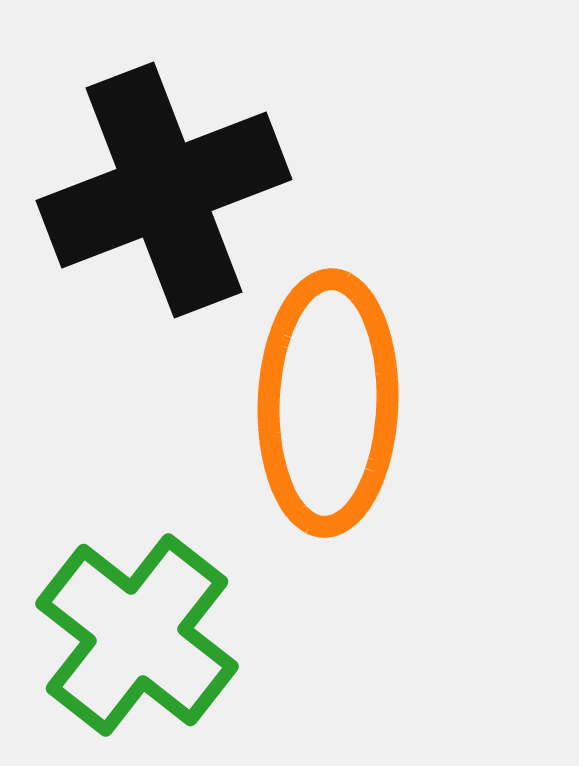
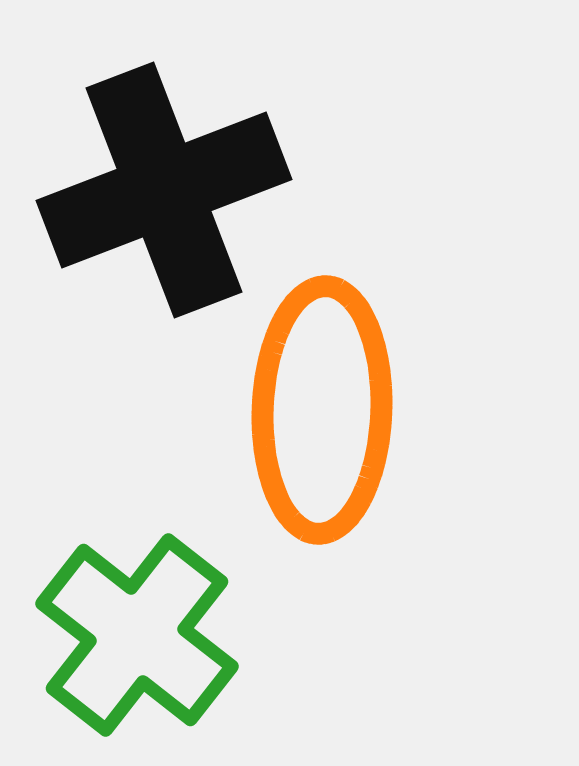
orange ellipse: moved 6 px left, 7 px down
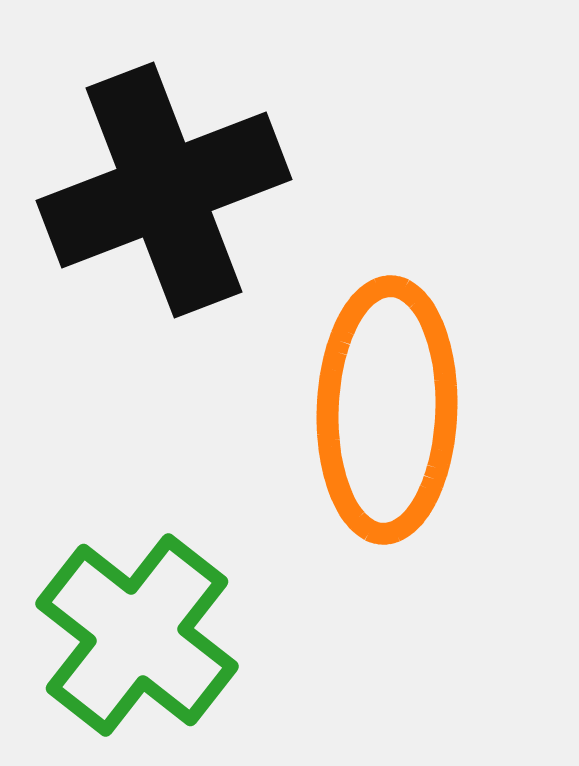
orange ellipse: moved 65 px right
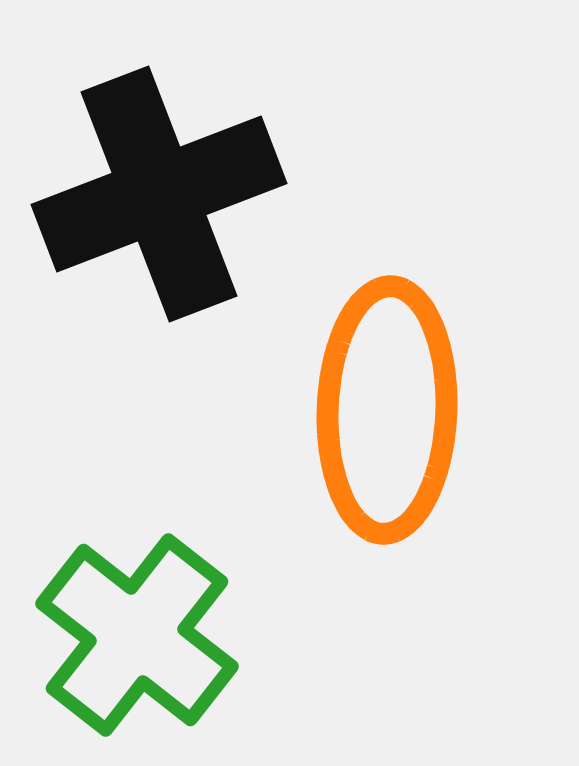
black cross: moved 5 px left, 4 px down
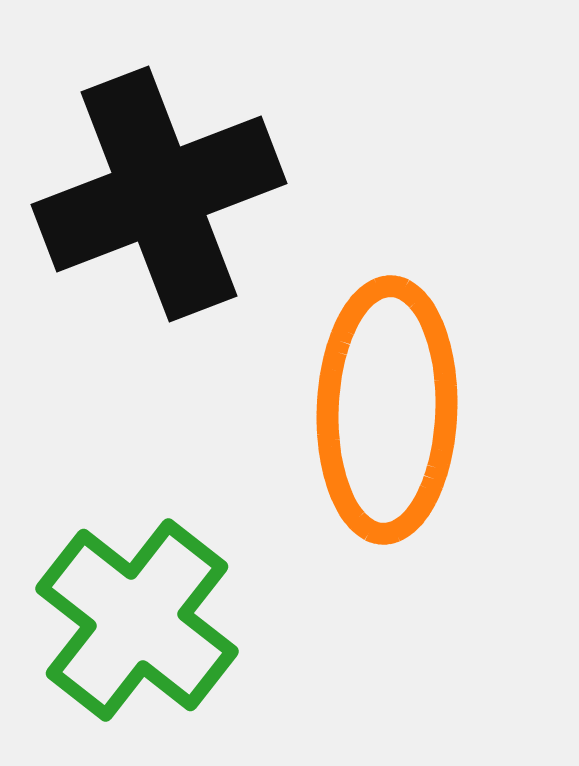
green cross: moved 15 px up
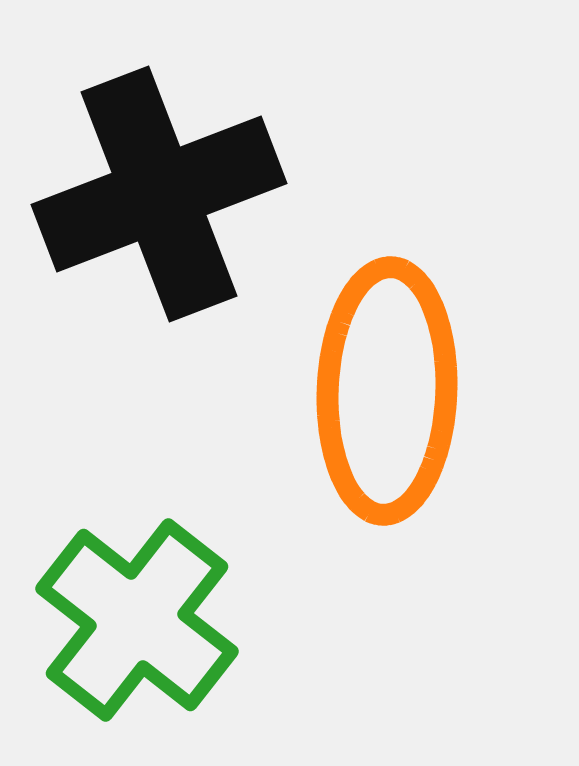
orange ellipse: moved 19 px up
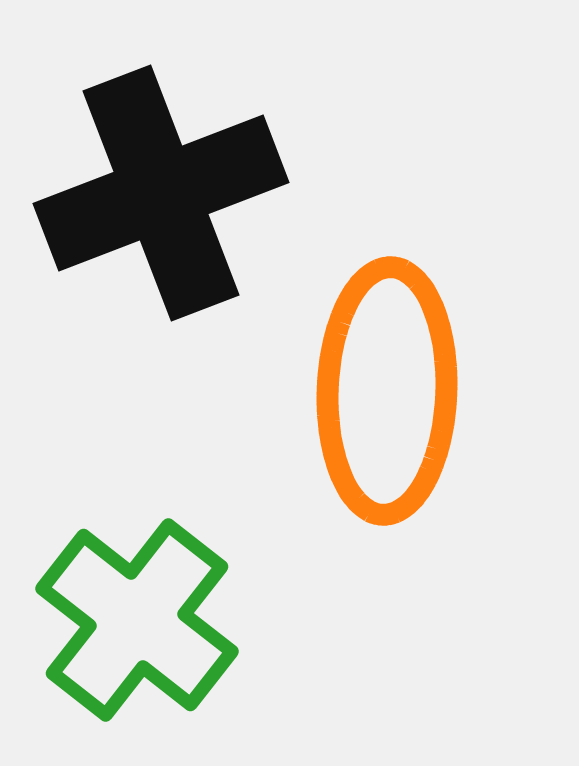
black cross: moved 2 px right, 1 px up
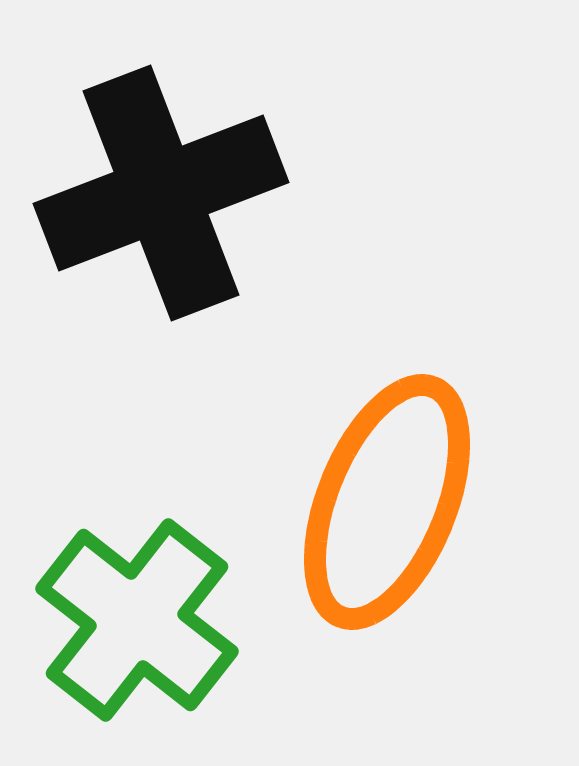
orange ellipse: moved 111 px down; rotated 20 degrees clockwise
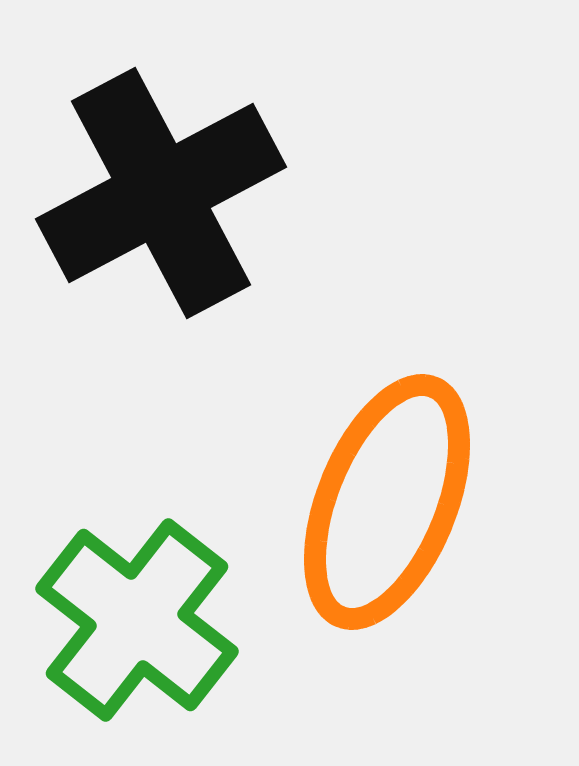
black cross: rotated 7 degrees counterclockwise
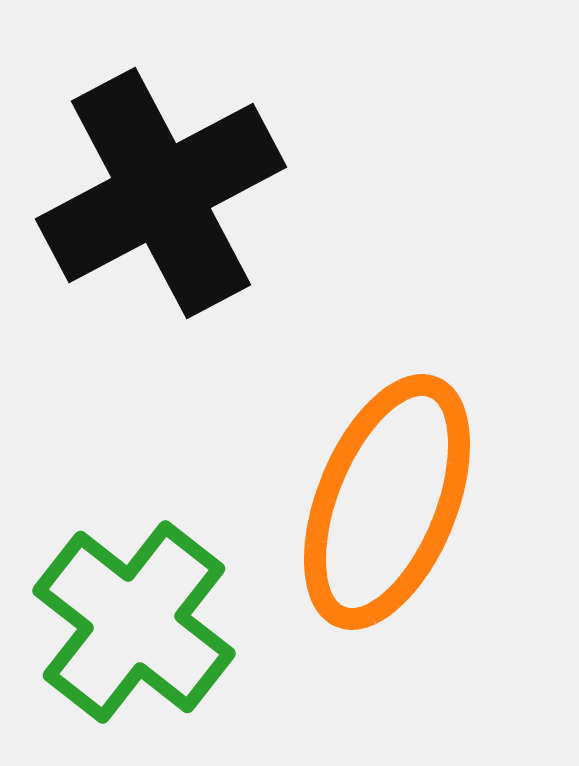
green cross: moved 3 px left, 2 px down
